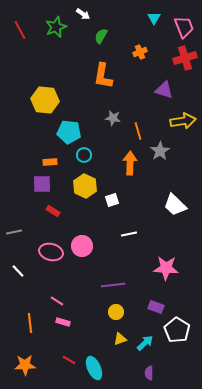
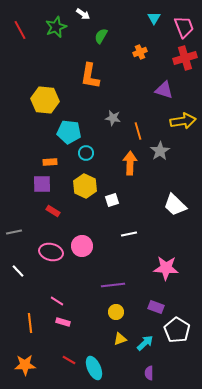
orange L-shape at (103, 76): moved 13 px left
cyan circle at (84, 155): moved 2 px right, 2 px up
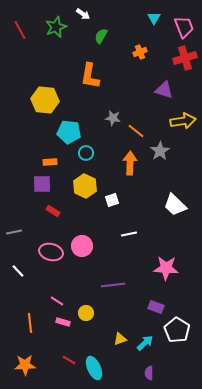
orange line at (138, 131): moved 2 px left; rotated 36 degrees counterclockwise
yellow circle at (116, 312): moved 30 px left, 1 px down
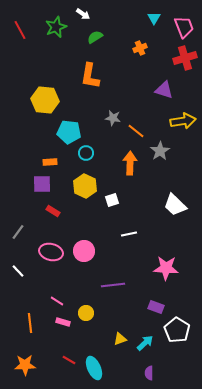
green semicircle at (101, 36): moved 6 px left, 1 px down; rotated 28 degrees clockwise
orange cross at (140, 52): moved 4 px up
gray line at (14, 232): moved 4 px right; rotated 42 degrees counterclockwise
pink circle at (82, 246): moved 2 px right, 5 px down
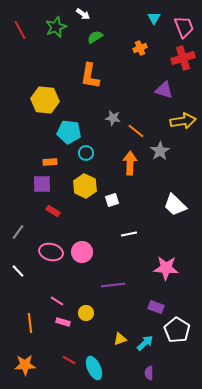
red cross at (185, 58): moved 2 px left
pink circle at (84, 251): moved 2 px left, 1 px down
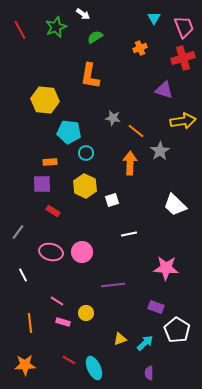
white line at (18, 271): moved 5 px right, 4 px down; rotated 16 degrees clockwise
